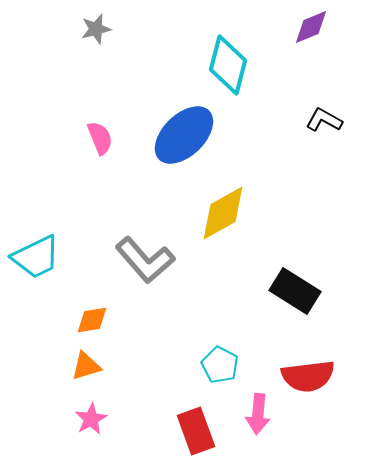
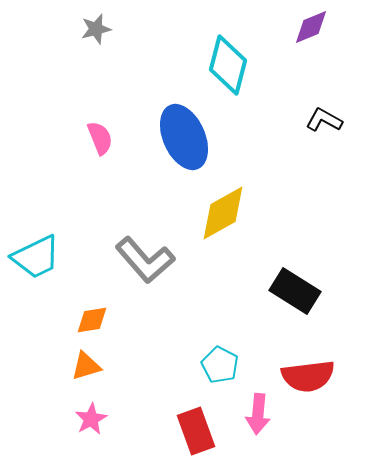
blue ellipse: moved 2 px down; rotated 70 degrees counterclockwise
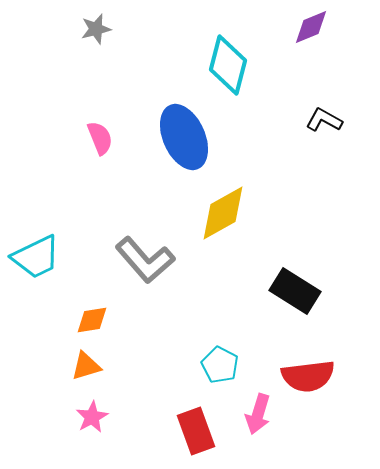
pink arrow: rotated 12 degrees clockwise
pink star: moved 1 px right, 2 px up
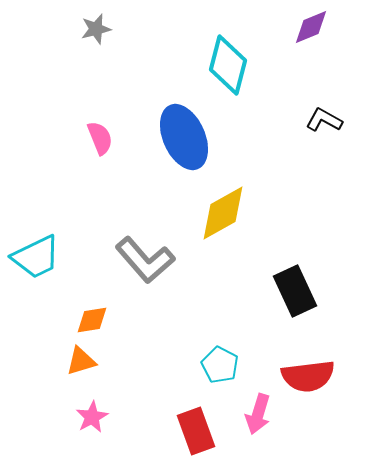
black rectangle: rotated 33 degrees clockwise
orange triangle: moved 5 px left, 5 px up
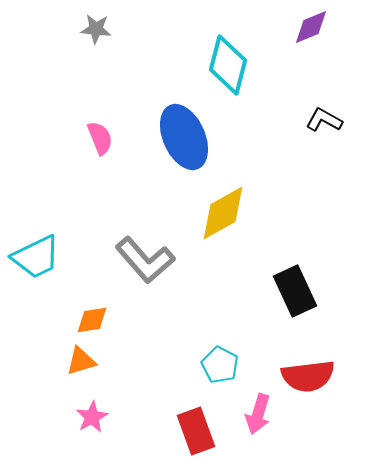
gray star: rotated 20 degrees clockwise
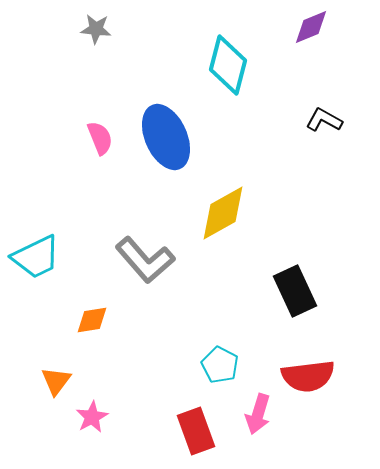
blue ellipse: moved 18 px left
orange triangle: moved 25 px left, 20 px down; rotated 36 degrees counterclockwise
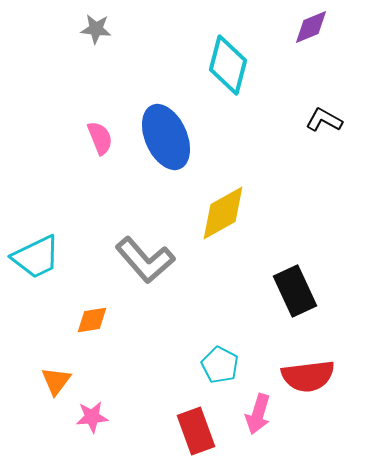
pink star: rotated 24 degrees clockwise
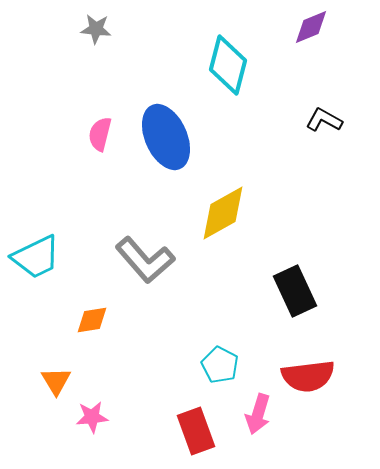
pink semicircle: moved 4 px up; rotated 144 degrees counterclockwise
orange triangle: rotated 8 degrees counterclockwise
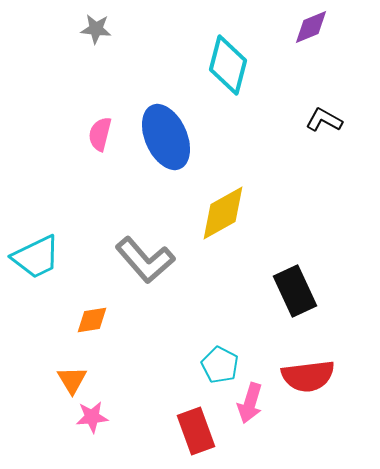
orange triangle: moved 16 px right, 1 px up
pink arrow: moved 8 px left, 11 px up
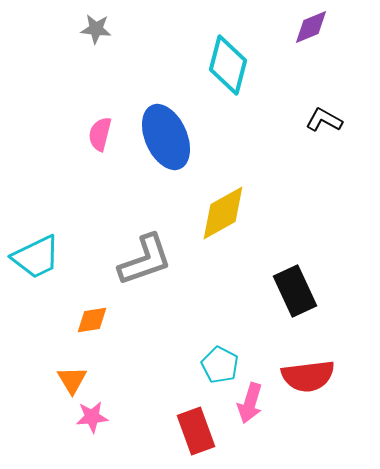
gray L-shape: rotated 68 degrees counterclockwise
